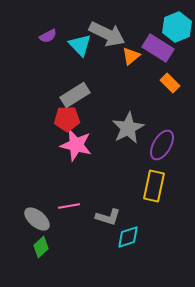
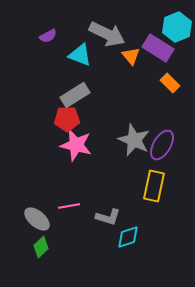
cyan triangle: moved 10 px down; rotated 25 degrees counterclockwise
orange triangle: rotated 30 degrees counterclockwise
gray star: moved 6 px right, 12 px down; rotated 20 degrees counterclockwise
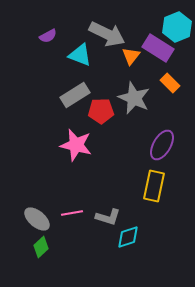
orange triangle: rotated 18 degrees clockwise
red pentagon: moved 34 px right, 8 px up
gray star: moved 42 px up
pink line: moved 3 px right, 7 px down
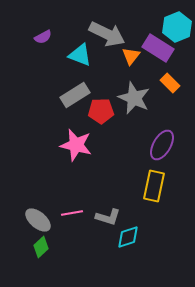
purple semicircle: moved 5 px left, 1 px down
gray ellipse: moved 1 px right, 1 px down
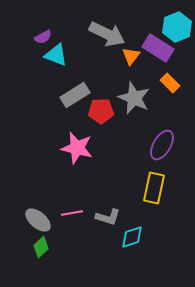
cyan triangle: moved 24 px left
pink star: moved 1 px right, 3 px down
yellow rectangle: moved 2 px down
cyan diamond: moved 4 px right
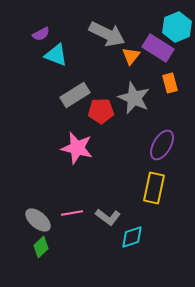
purple semicircle: moved 2 px left, 3 px up
orange rectangle: rotated 30 degrees clockwise
gray L-shape: rotated 20 degrees clockwise
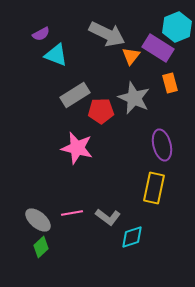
purple ellipse: rotated 44 degrees counterclockwise
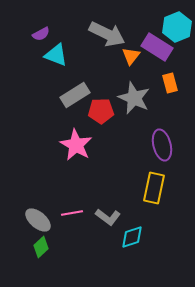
purple rectangle: moved 1 px left, 1 px up
pink star: moved 1 px left, 3 px up; rotated 16 degrees clockwise
